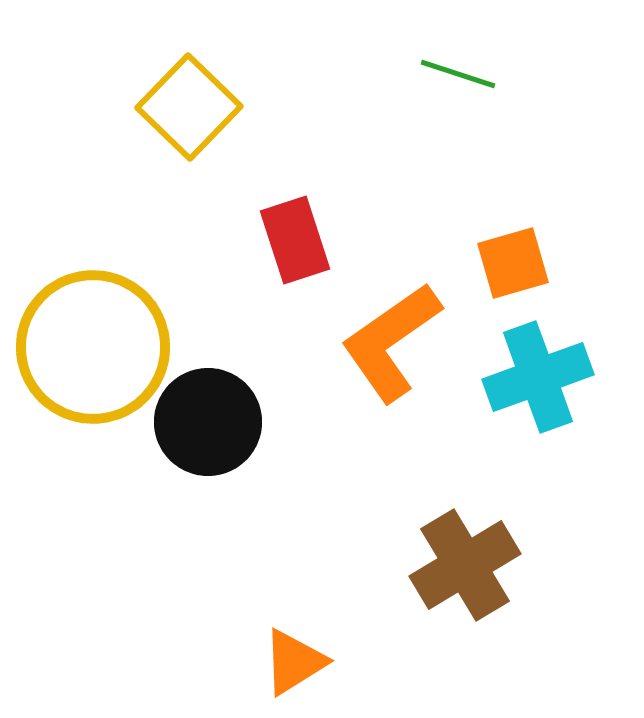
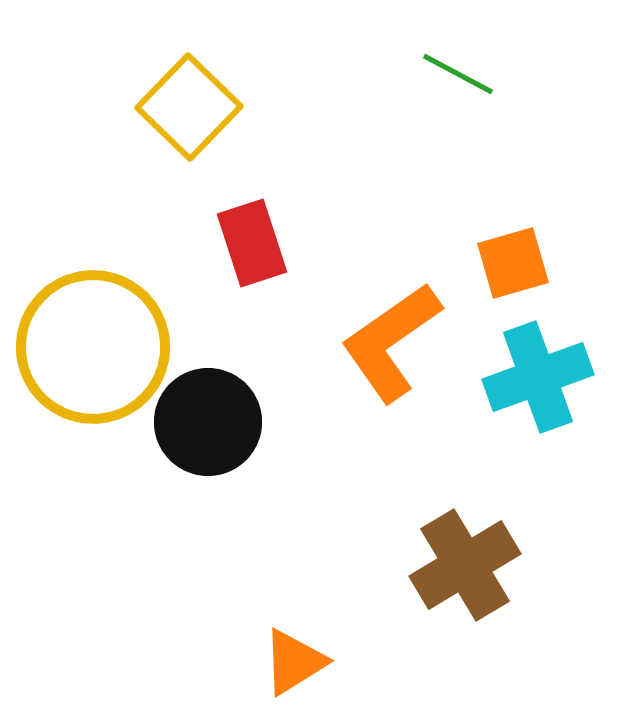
green line: rotated 10 degrees clockwise
red rectangle: moved 43 px left, 3 px down
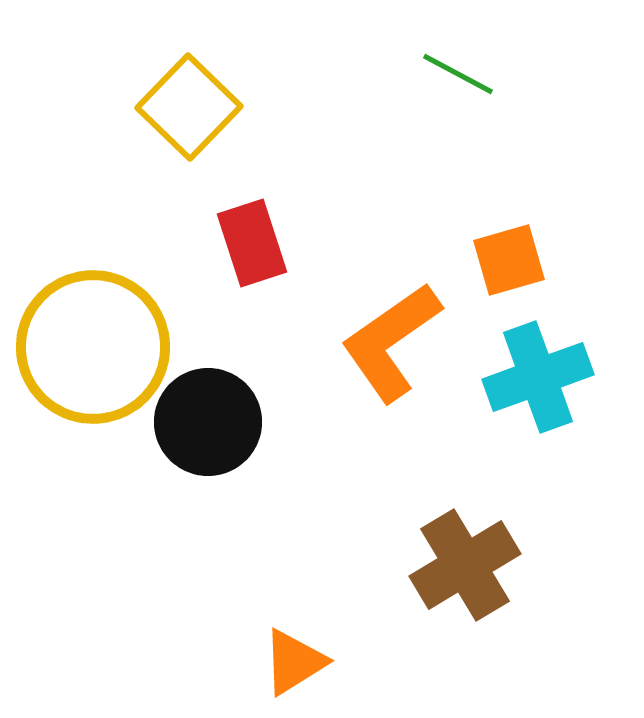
orange square: moved 4 px left, 3 px up
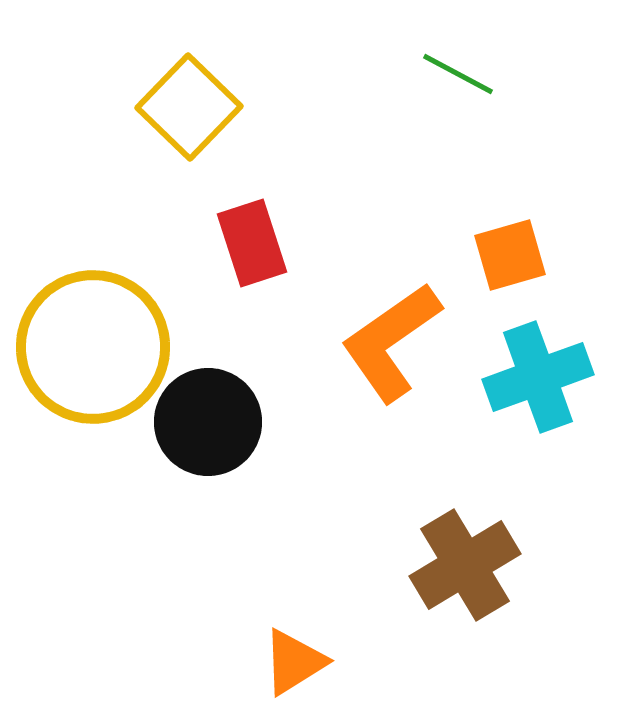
orange square: moved 1 px right, 5 px up
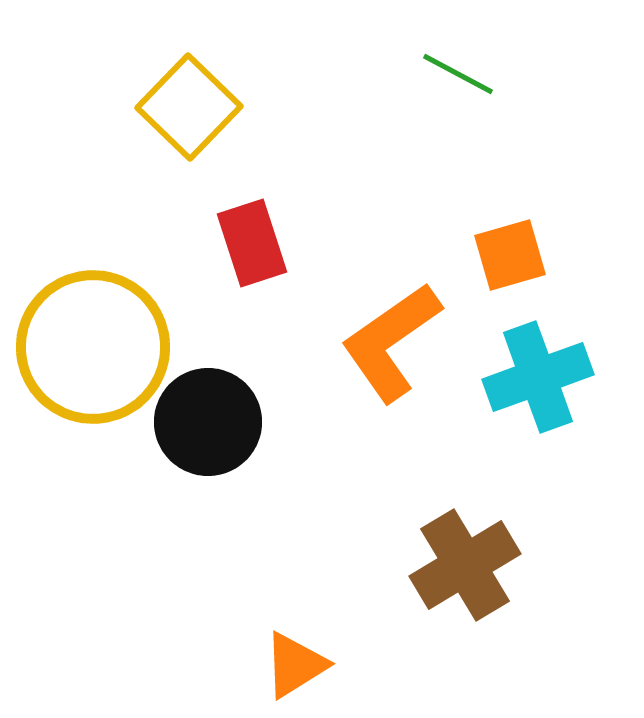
orange triangle: moved 1 px right, 3 px down
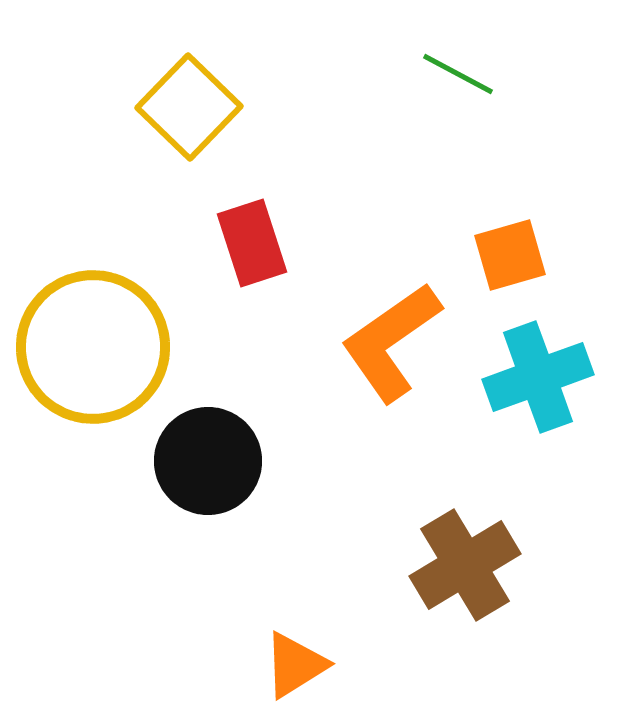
black circle: moved 39 px down
